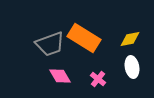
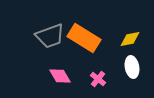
gray trapezoid: moved 8 px up
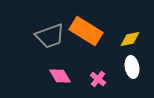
orange rectangle: moved 2 px right, 7 px up
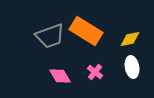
pink cross: moved 3 px left, 7 px up
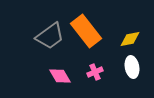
orange rectangle: rotated 20 degrees clockwise
gray trapezoid: rotated 16 degrees counterclockwise
pink cross: rotated 28 degrees clockwise
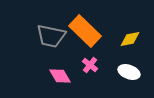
orange rectangle: moved 1 px left; rotated 8 degrees counterclockwise
gray trapezoid: moved 1 px right; rotated 48 degrees clockwise
white ellipse: moved 3 px left, 5 px down; rotated 60 degrees counterclockwise
pink cross: moved 5 px left, 7 px up; rotated 28 degrees counterclockwise
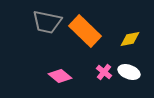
gray trapezoid: moved 4 px left, 14 px up
pink cross: moved 14 px right, 7 px down
pink diamond: rotated 20 degrees counterclockwise
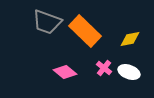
gray trapezoid: rotated 8 degrees clockwise
pink cross: moved 4 px up
pink diamond: moved 5 px right, 4 px up
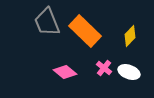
gray trapezoid: rotated 48 degrees clockwise
yellow diamond: moved 3 px up; rotated 35 degrees counterclockwise
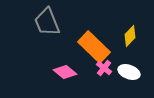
orange rectangle: moved 9 px right, 16 px down
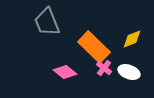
yellow diamond: moved 2 px right, 3 px down; rotated 25 degrees clockwise
